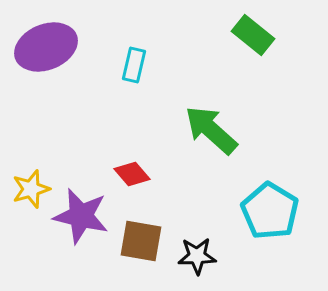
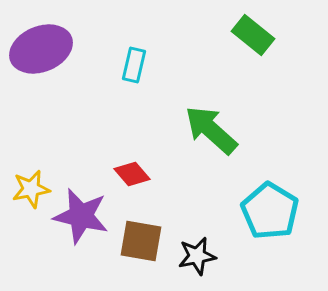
purple ellipse: moved 5 px left, 2 px down
yellow star: rotated 6 degrees clockwise
black star: rotated 9 degrees counterclockwise
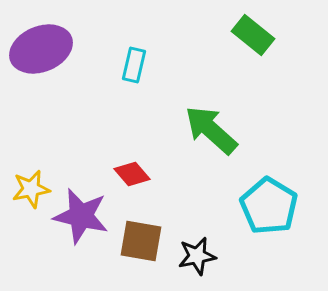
cyan pentagon: moved 1 px left, 5 px up
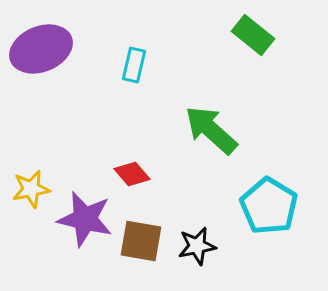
purple star: moved 4 px right, 3 px down
black star: moved 10 px up
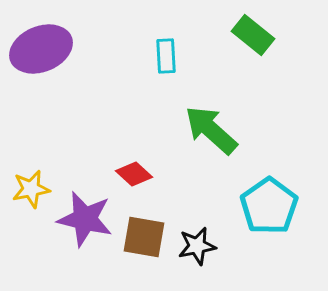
cyan rectangle: moved 32 px right, 9 px up; rotated 16 degrees counterclockwise
red diamond: moved 2 px right; rotated 6 degrees counterclockwise
cyan pentagon: rotated 6 degrees clockwise
brown square: moved 3 px right, 4 px up
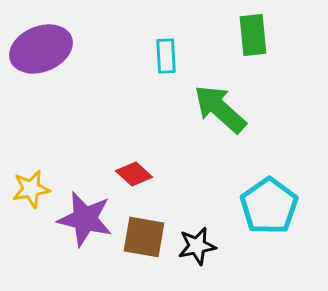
green rectangle: rotated 45 degrees clockwise
green arrow: moved 9 px right, 21 px up
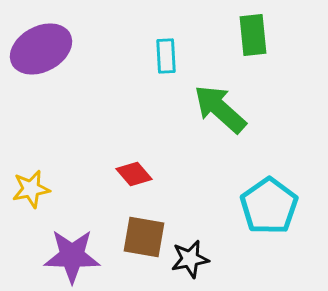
purple ellipse: rotated 6 degrees counterclockwise
red diamond: rotated 6 degrees clockwise
purple star: moved 13 px left, 37 px down; rotated 12 degrees counterclockwise
black star: moved 7 px left, 13 px down
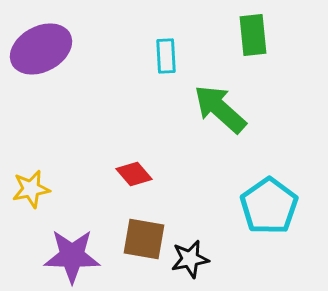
brown square: moved 2 px down
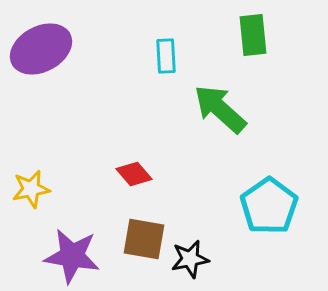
purple star: rotated 8 degrees clockwise
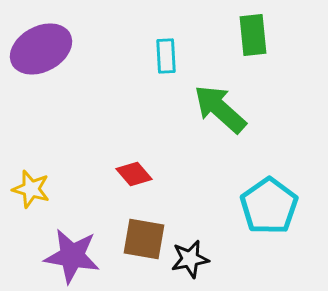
yellow star: rotated 27 degrees clockwise
